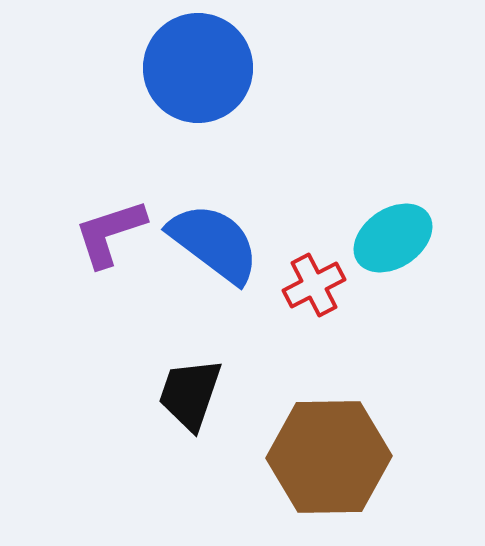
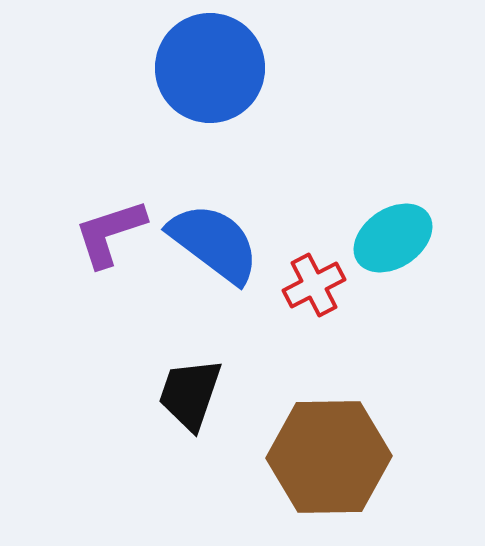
blue circle: moved 12 px right
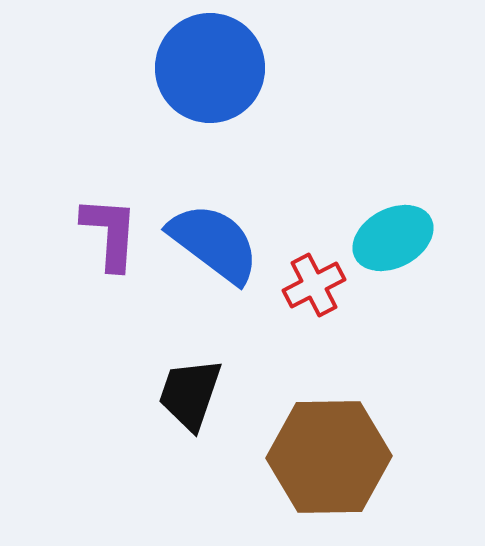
purple L-shape: rotated 112 degrees clockwise
cyan ellipse: rotated 6 degrees clockwise
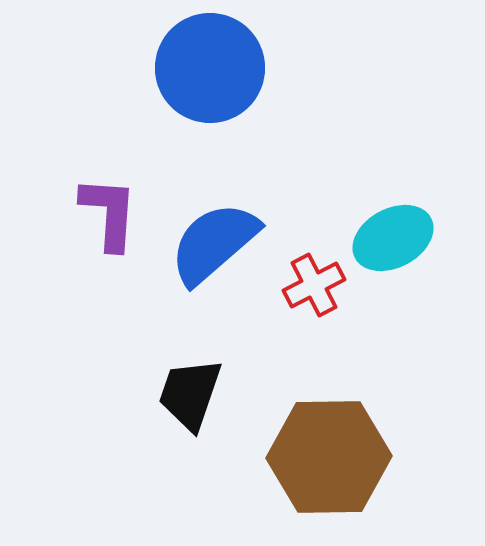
purple L-shape: moved 1 px left, 20 px up
blue semicircle: rotated 78 degrees counterclockwise
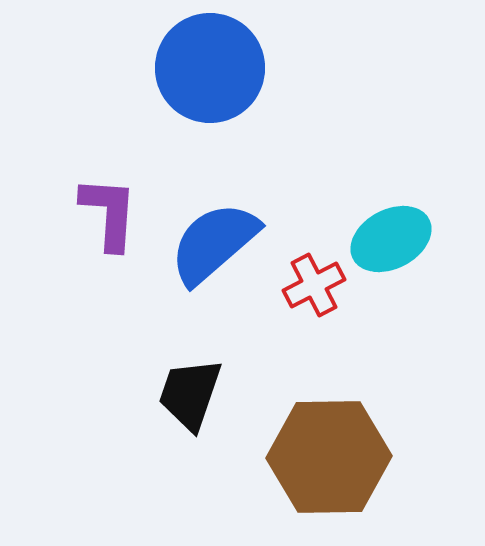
cyan ellipse: moved 2 px left, 1 px down
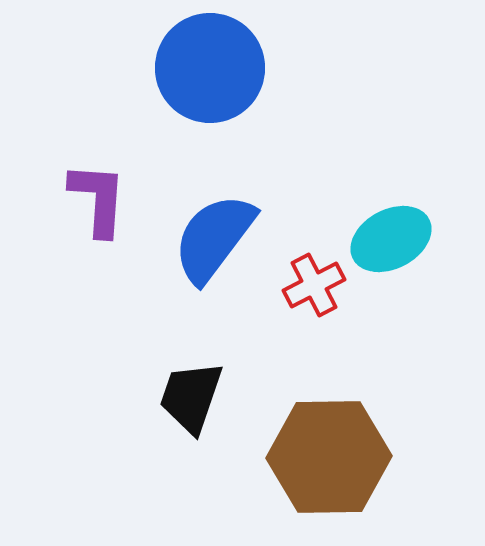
purple L-shape: moved 11 px left, 14 px up
blue semicircle: moved 5 px up; rotated 12 degrees counterclockwise
black trapezoid: moved 1 px right, 3 px down
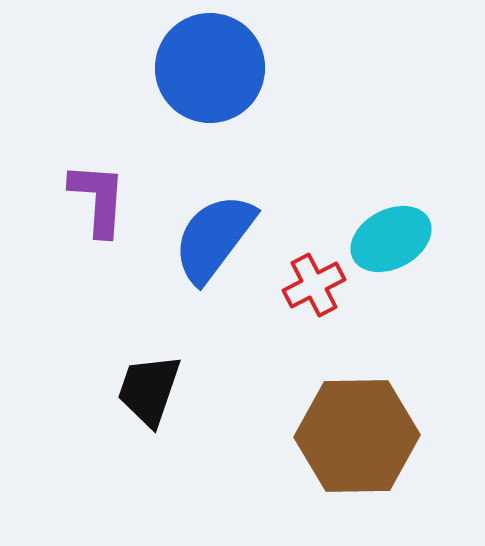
black trapezoid: moved 42 px left, 7 px up
brown hexagon: moved 28 px right, 21 px up
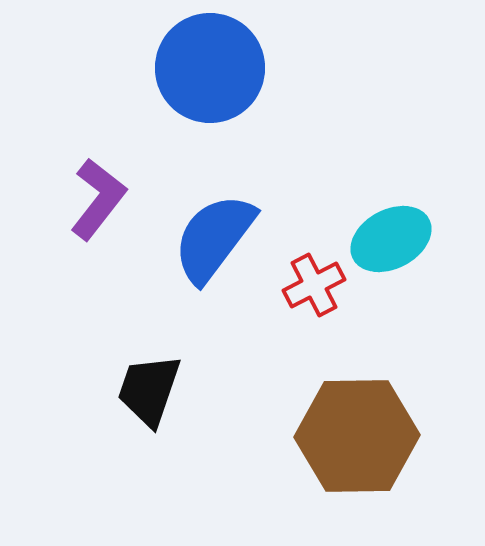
purple L-shape: rotated 34 degrees clockwise
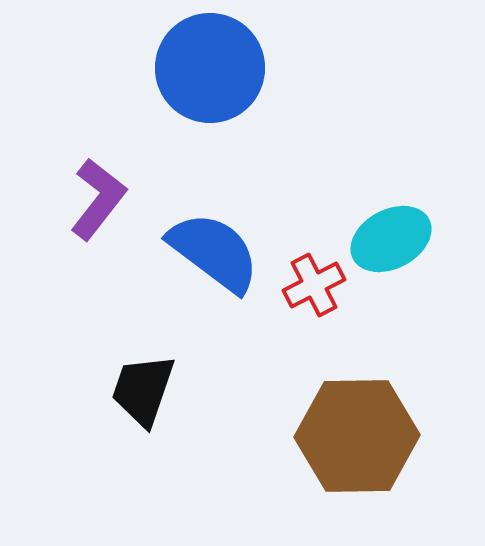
blue semicircle: moved 14 px down; rotated 90 degrees clockwise
black trapezoid: moved 6 px left
